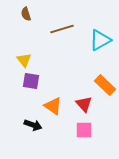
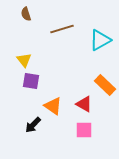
red triangle: rotated 18 degrees counterclockwise
black arrow: rotated 114 degrees clockwise
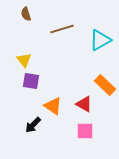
pink square: moved 1 px right, 1 px down
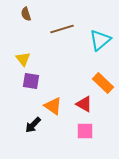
cyan triangle: rotated 10 degrees counterclockwise
yellow triangle: moved 1 px left, 1 px up
orange rectangle: moved 2 px left, 2 px up
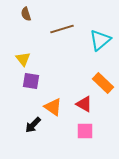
orange triangle: moved 1 px down
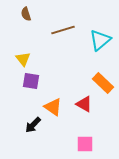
brown line: moved 1 px right, 1 px down
pink square: moved 13 px down
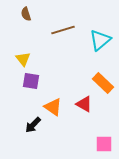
pink square: moved 19 px right
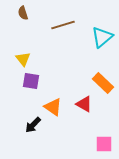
brown semicircle: moved 3 px left, 1 px up
brown line: moved 5 px up
cyan triangle: moved 2 px right, 3 px up
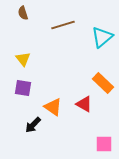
purple square: moved 8 px left, 7 px down
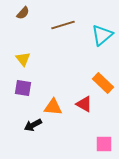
brown semicircle: rotated 120 degrees counterclockwise
cyan triangle: moved 2 px up
orange triangle: rotated 30 degrees counterclockwise
black arrow: rotated 18 degrees clockwise
